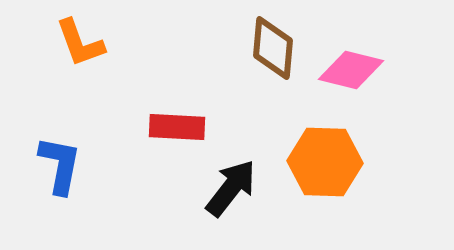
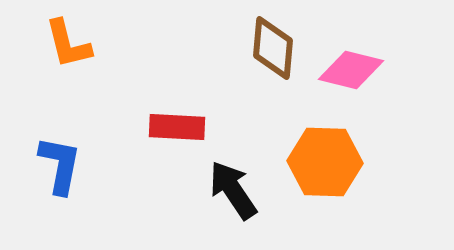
orange L-shape: moved 12 px left, 1 px down; rotated 6 degrees clockwise
black arrow: moved 2 px right, 2 px down; rotated 72 degrees counterclockwise
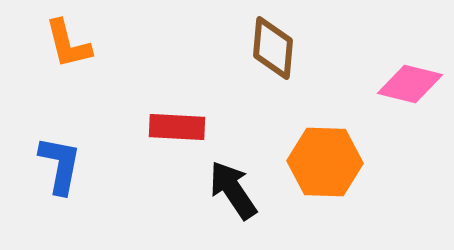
pink diamond: moved 59 px right, 14 px down
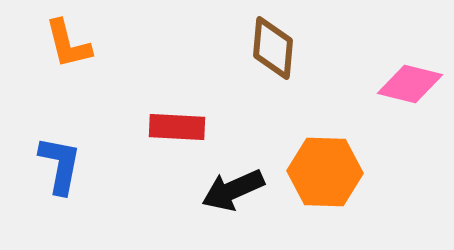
orange hexagon: moved 10 px down
black arrow: rotated 80 degrees counterclockwise
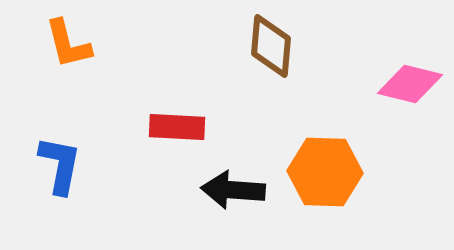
brown diamond: moved 2 px left, 2 px up
black arrow: rotated 28 degrees clockwise
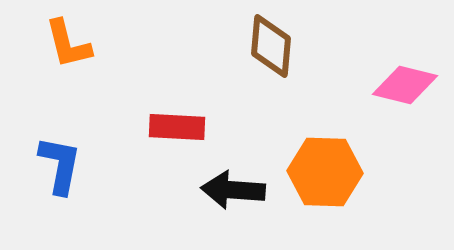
pink diamond: moved 5 px left, 1 px down
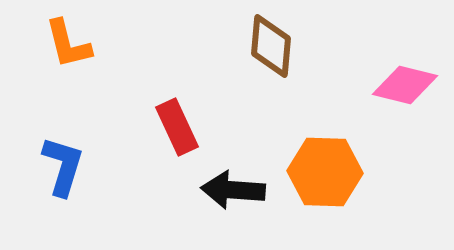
red rectangle: rotated 62 degrees clockwise
blue L-shape: moved 3 px right, 1 px down; rotated 6 degrees clockwise
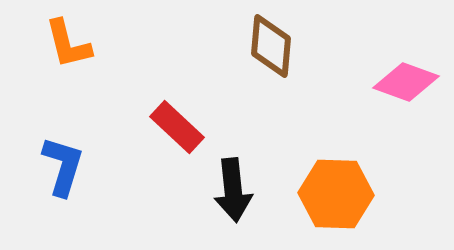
pink diamond: moved 1 px right, 3 px up; rotated 6 degrees clockwise
red rectangle: rotated 22 degrees counterclockwise
orange hexagon: moved 11 px right, 22 px down
black arrow: rotated 100 degrees counterclockwise
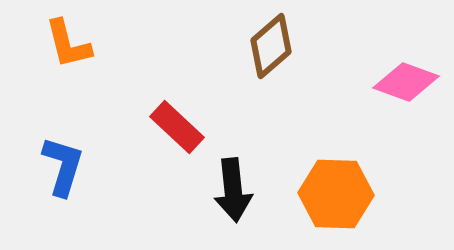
brown diamond: rotated 44 degrees clockwise
